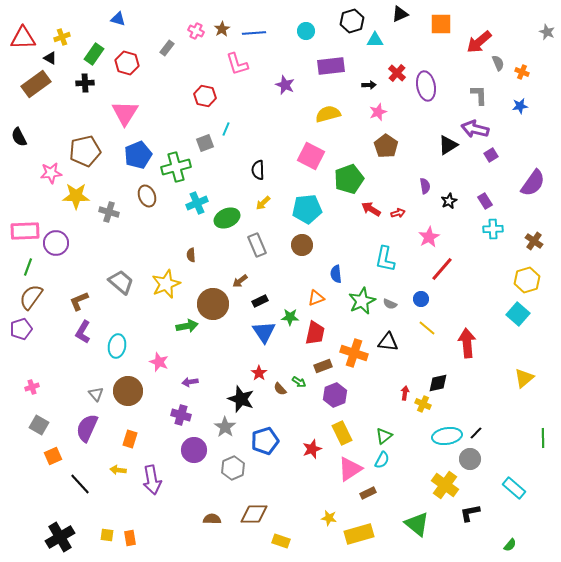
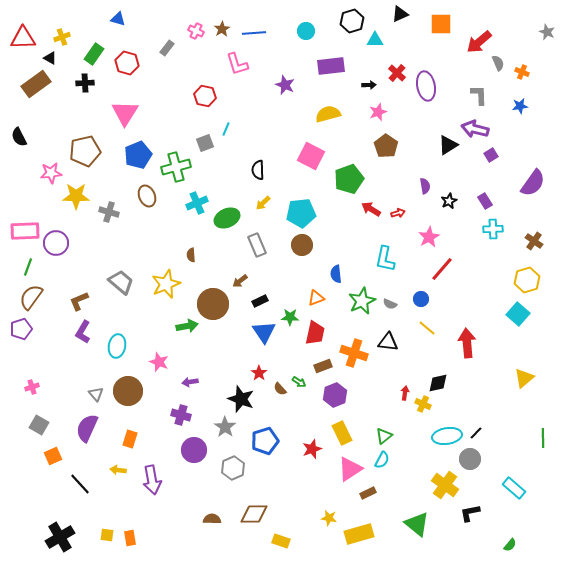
cyan pentagon at (307, 209): moved 6 px left, 4 px down
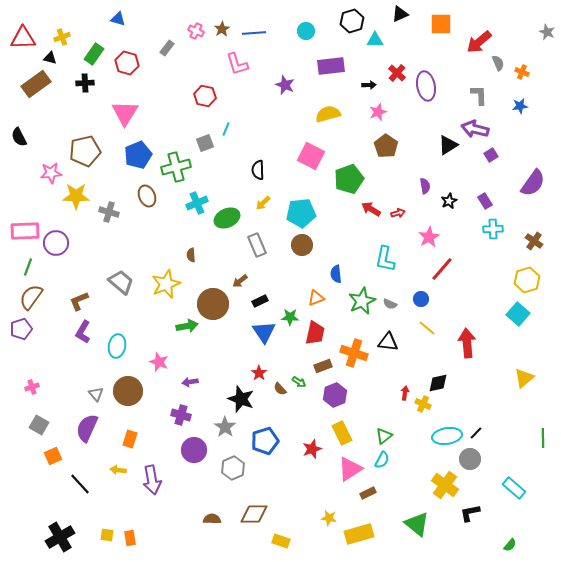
black triangle at (50, 58): rotated 16 degrees counterclockwise
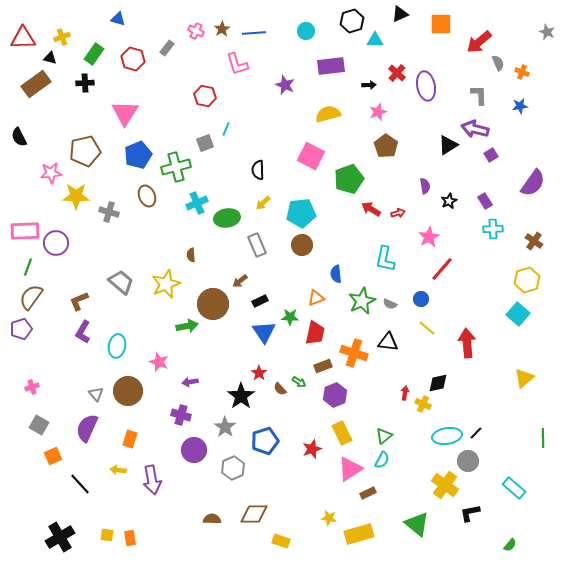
red hexagon at (127, 63): moved 6 px right, 4 px up
green ellipse at (227, 218): rotated 15 degrees clockwise
black star at (241, 399): moved 3 px up; rotated 16 degrees clockwise
gray circle at (470, 459): moved 2 px left, 2 px down
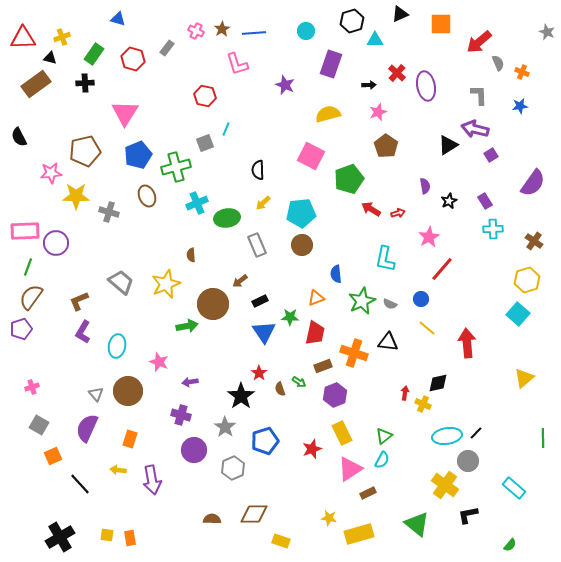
purple rectangle at (331, 66): moved 2 px up; rotated 64 degrees counterclockwise
brown semicircle at (280, 389): rotated 24 degrees clockwise
black L-shape at (470, 513): moved 2 px left, 2 px down
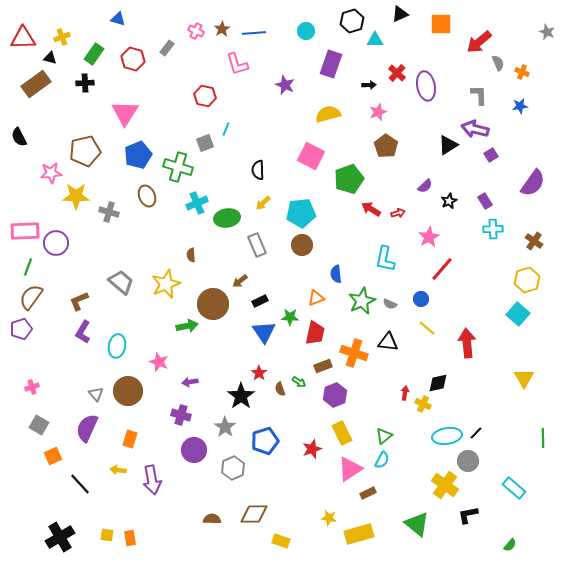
green cross at (176, 167): moved 2 px right; rotated 32 degrees clockwise
purple semicircle at (425, 186): rotated 56 degrees clockwise
yellow triangle at (524, 378): rotated 20 degrees counterclockwise
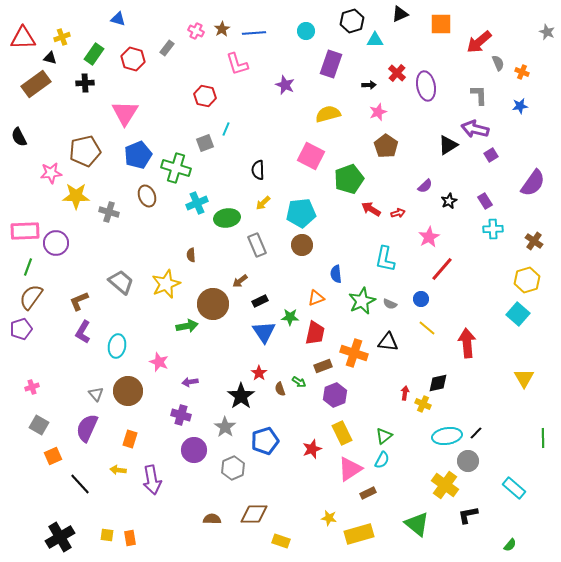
green cross at (178, 167): moved 2 px left, 1 px down
